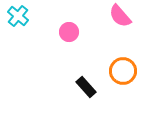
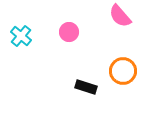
cyan cross: moved 3 px right, 20 px down
black rectangle: rotated 30 degrees counterclockwise
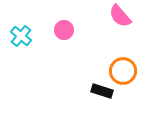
pink circle: moved 5 px left, 2 px up
black rectangle: moved 16 px right, 4 px down
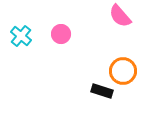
pink circle: moved 3 px left, 4 px down
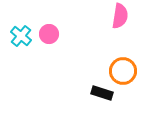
pink semicircle: rotated 130 degrees counterclockwise
pink circle: moved 12 px left
black rectangle: moved 2 px down
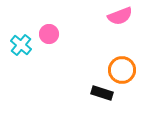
pink semicircle: rotated 60 degrees clockwise
cyan cross: moved 9 px down
orange circle: moved 1 px left, 1 px up
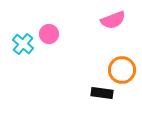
pink semicircle: moved 7 px left, 4 px down
cyan cross: moved 2 px right, 1 px up
black rectangle: rotated 10 degrees counterclockwise
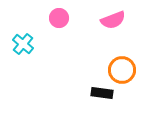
pink circle: moved 10 px right, 16 px up
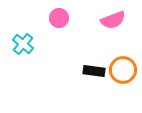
orange circle: moved 1 px right
black rectangle: moved 8 px left, 22 px up
